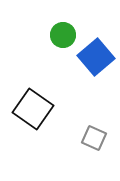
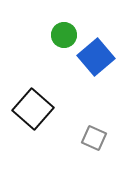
green circle: moved 1 px right
black square: rotated 6 degrees clockwise
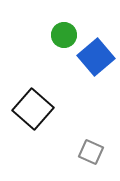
gray square: moved 3 px left, 14 px down
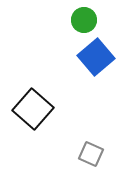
green circle: moved 20 px right, 15 px up
gray square: moved 2 px down
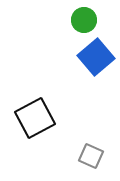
black square: moved 2 px right, 9 px down; rotated 21 degrees clockwise
gray square: moved 2 px down
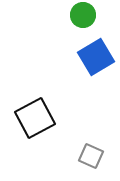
green circle: moved 1 px left, 5 px up
blue square: rotated 9 degrees clockwise
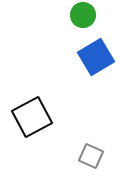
black square: moved 3 px left, 1 px up
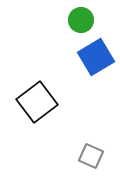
green circle: moved 2 px left, 5 px down
black square: moved 5 px right, 15 px up; rotated 9 degrees counterclockwise
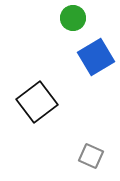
green circle: moved 8 px left, 2 px up
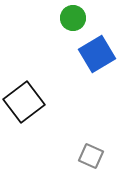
blue square: moved 1 px right, 3 px up
black square: moved 13 px left
